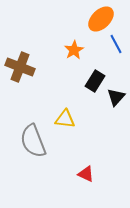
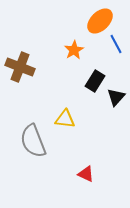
orange ellipse: moved 1 px left, 2 px down
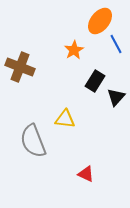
orange ellipse: rotated 8 degrees counterclockwise
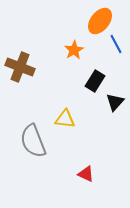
black triangle: moved 1 px left, 5 px down
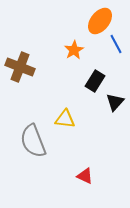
red triangle: moved 1 px left, 2 px down
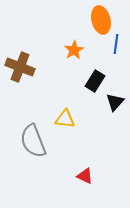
orange ellipse: moved 1 px right, 1 px up; rotated 52 degrees counterclockwise
blue line: rotated 36 degrees clockwise
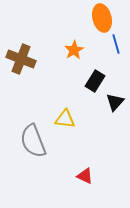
orange ellipse: moved 1 px right, 2 px up
blue line: rotated 24 degrees counterclockwise
brown cross: moved 1 px right, 8 px up
